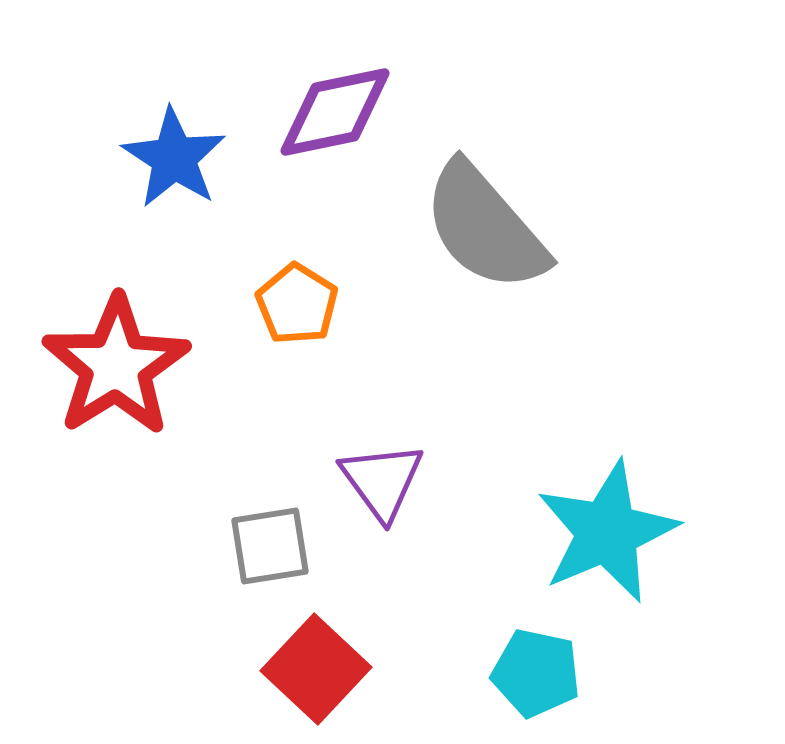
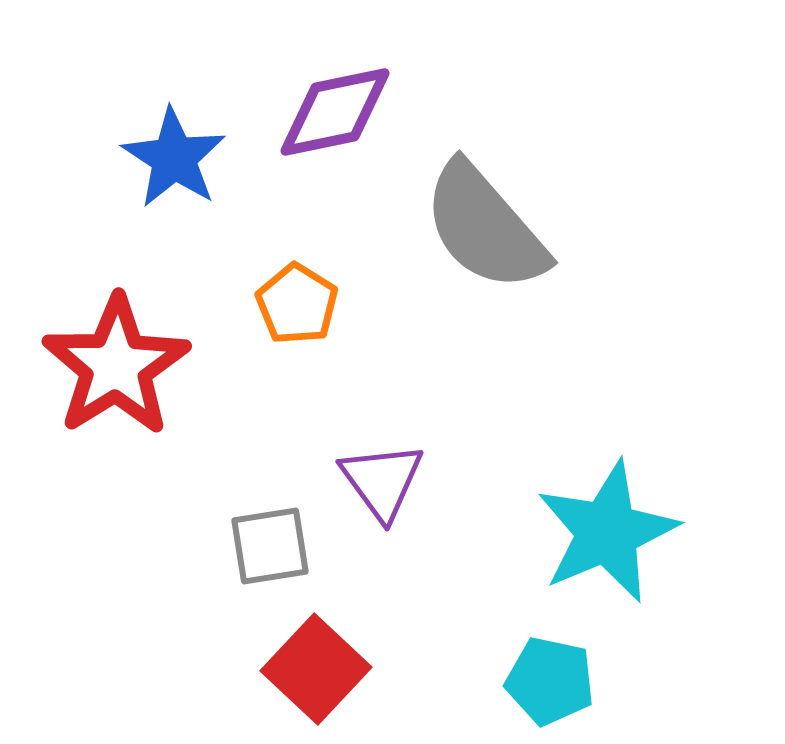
cyan pentagon: moved 14 px right, 8 px down
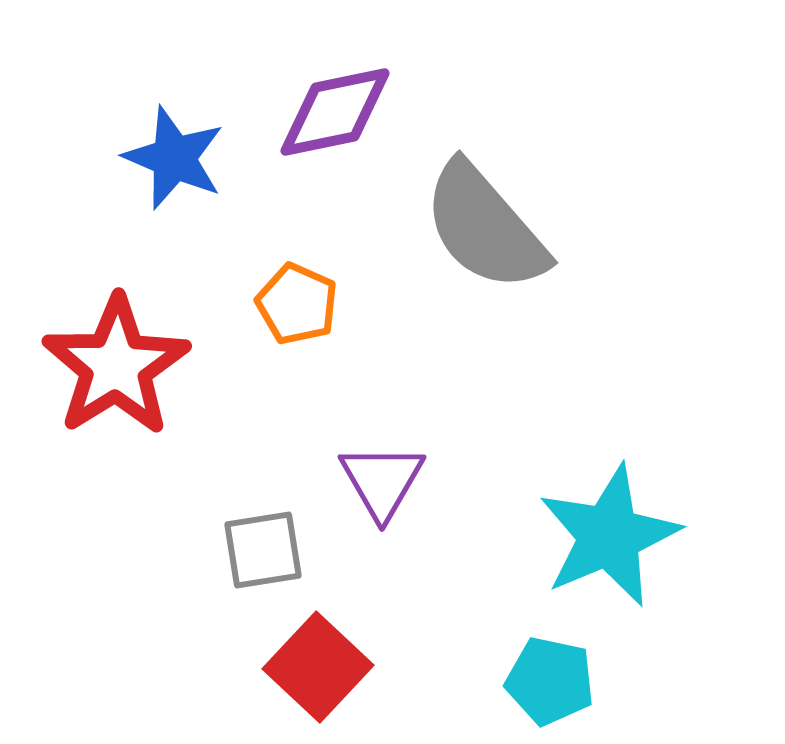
blue star: rotated 10 degrees counterclockwise
orange pentagon: rotated 8 degrees counterclockwise
purple triangle: rotated 6 degrees clockwise
cyan star: moved 2 px right, 4 px down
gray square: moved 7 px left, 4 px down
red square: moved 2 px right, 2 px up
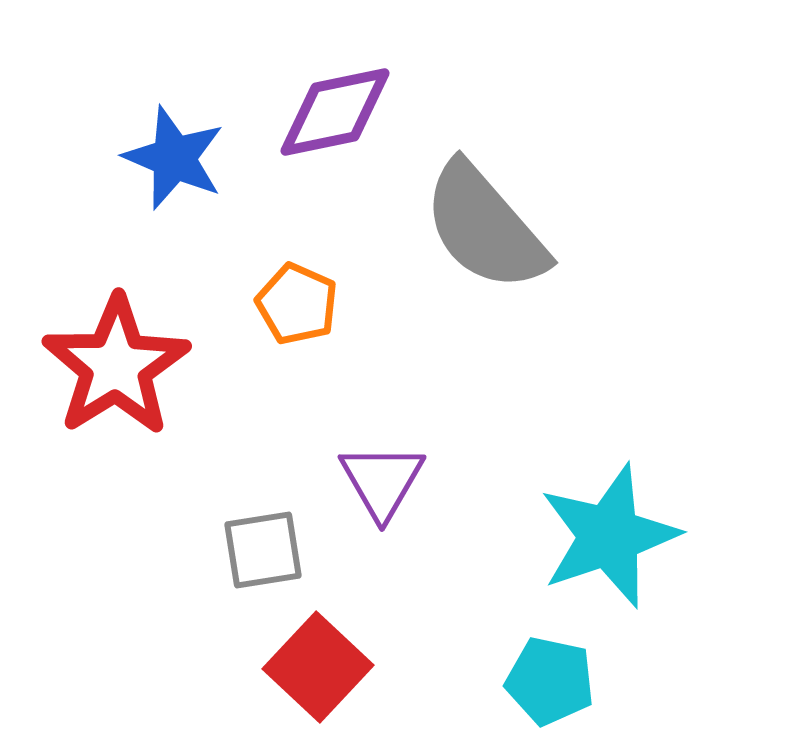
cyan star: rotated 4 degrees clockwise
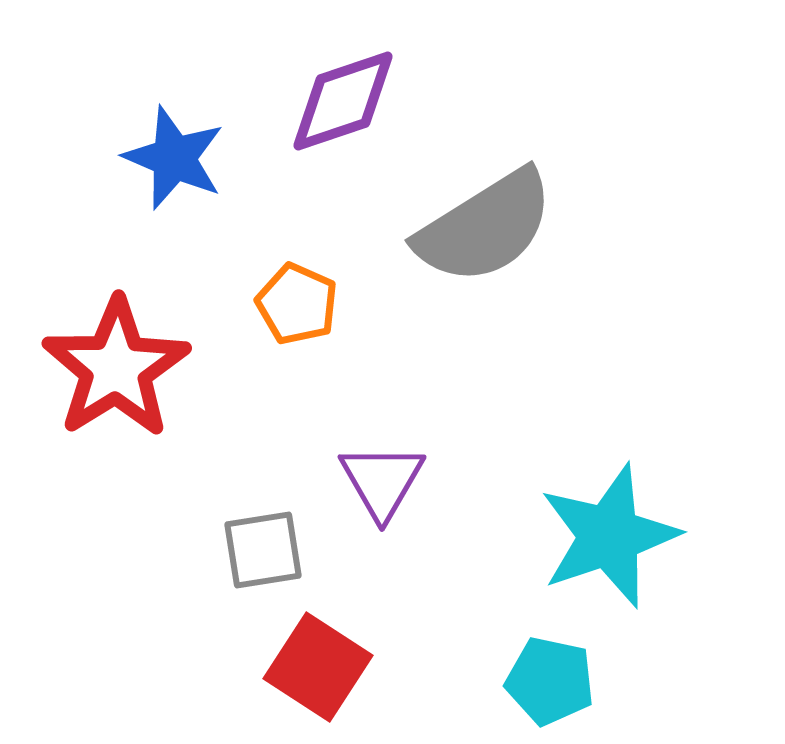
purple diamond: moved 8 px right, 11 px up; rotated 7 degrees counterclockwise
gray semicircle: rotated 81 degrees counterclockwise
red star: moved 2 px down
red square: rotated 10 degrees counterclockwise
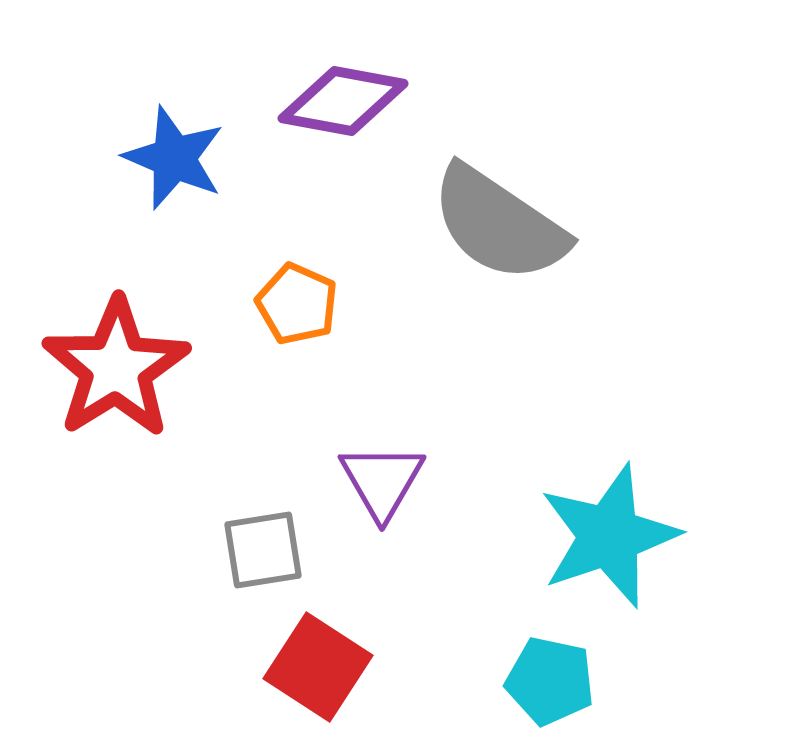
purple diamond: rotated 29 degrees clockwise
gray semicircle: moved 14 px right, 3 px up; rotated 66 degrees clockwise
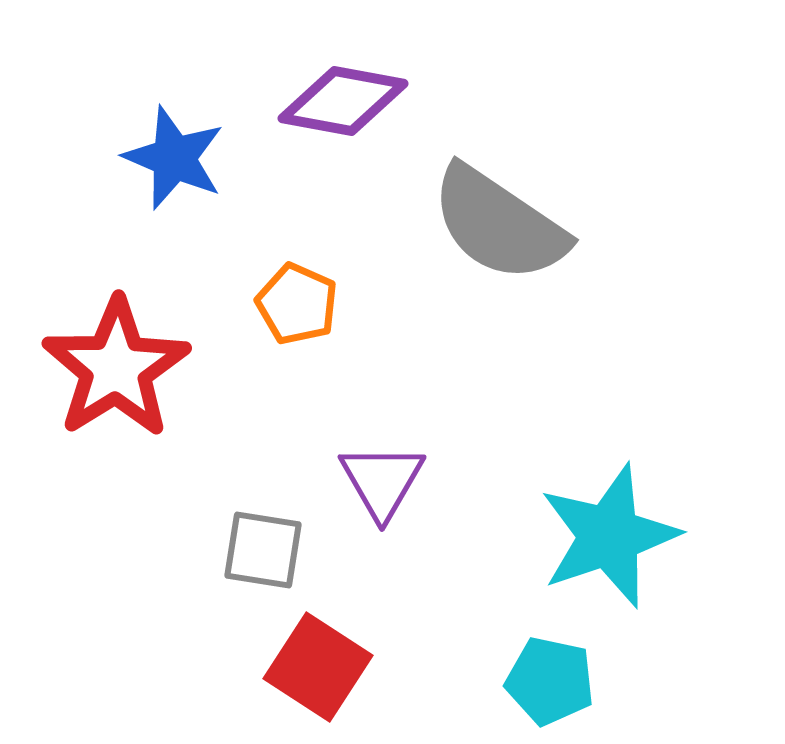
gray square: rotated 18 degrees clockwise
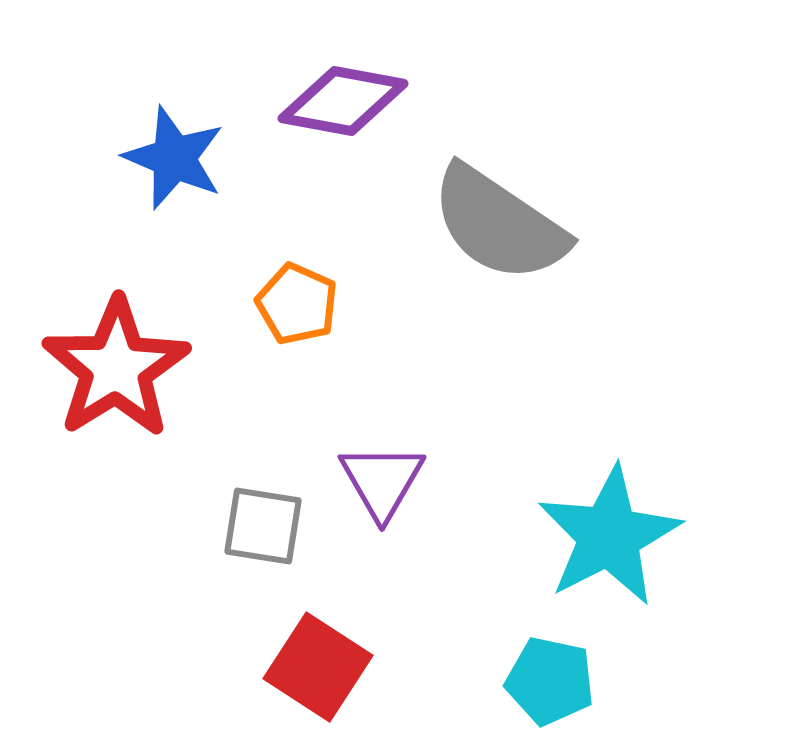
cyan star: rotated 8 degrees counterclockwise
gray square: moved 24 px up
